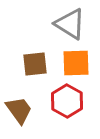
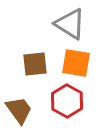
orange square: rotated 12 degrees clockwise
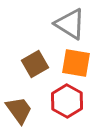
brown square: rotated 24 degrees counterclockwise
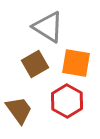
gray triangle: moved 22 px left, 3 px down
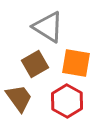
brown trapezoid: moved 12 px up
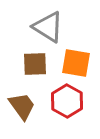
brown square: rotated 28 degrees clockwise
brown trapezoid: moved 3 px right, 8 px down
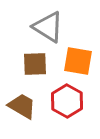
orange square: moved 2 px right, 2 px up
brown trapezoid: rotated 24 degrees counterclockwise
